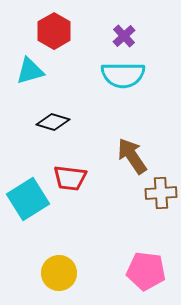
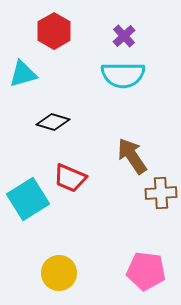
cyan triangle: moved 7 px left, 3 px down
red trapezoid: rotated 16 degrees clockwise
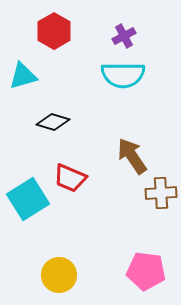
purple cross: rotated 15 degrees clockwise
cyan triangle: moved 2 px down
yellow circle: moved 2 px down
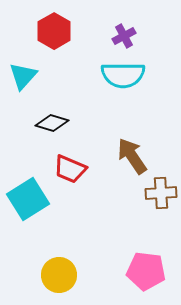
cyan triangle: rotated 32 degrees counterclockwise
black diamond: moved 1 px left, 1 px down
red trapezoid: moved 9 px up
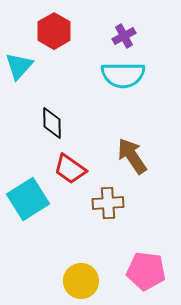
cyan triangle: moved 4 px left, 10 px up
black diamond: rotated 72 degrees clockwise
red trapezoid: rotated 12 degrees clockwise
brown cross: moved 53 px left, 10 px down
yellow circle: moved 22 px right, 6 px down
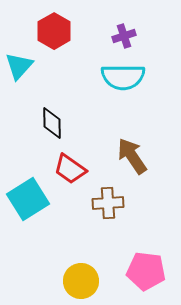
purple cross: rotated 10 degrees clockwise
cyan semicircle: moved 2 px down
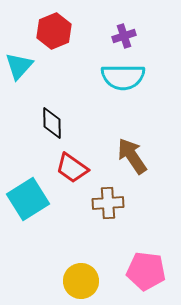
red hexagon: rotated 8 degrees clockwise
red trapezoid: moved 2 px right, 1 px up
